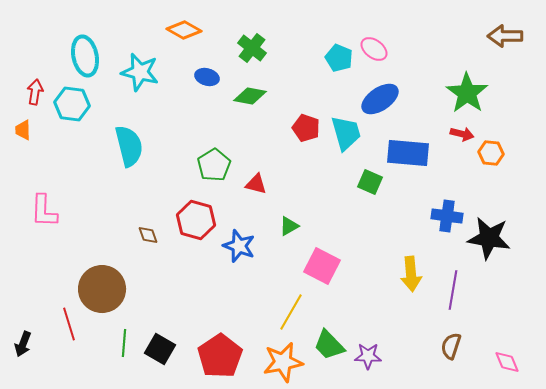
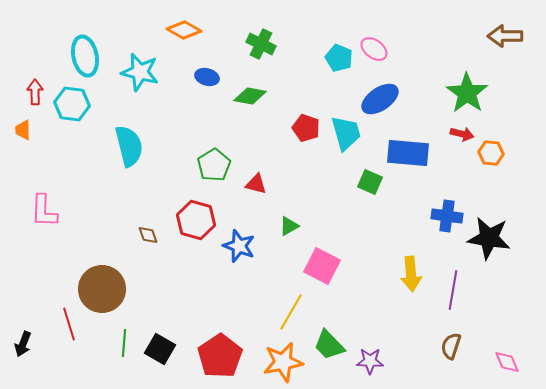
green cross at (252, 48): moved 9 px right, 4 px up; rotated 12 degrees counterclockwise
red arrow at (35, 92): rotated 10 degrees counterclockwise
purple star at (368, 356): moved 2 px right, 5 px down
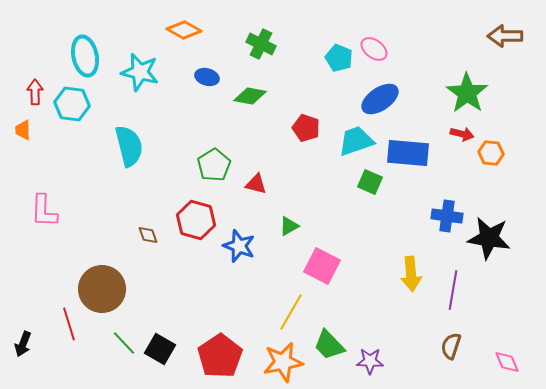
cyan trapezoid at (346, 133): moved 10 px right, 8 px down; rotated 93 degrees counterclockwise
green line at (124, 343): rotated 48 degrees counterclockwise
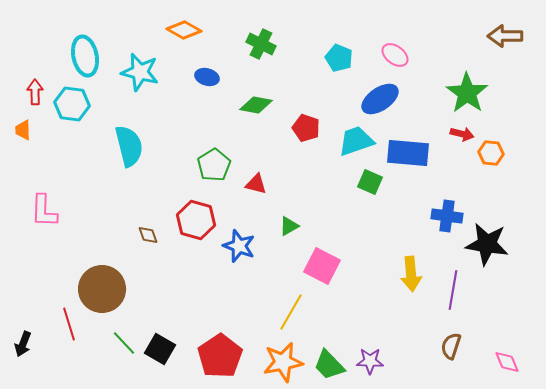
pink ellipse at (374, 49): moved 21 px right, 6 px down
green diamond at (250, 96): moved 6 px right, 9 px down
black star at (489, 238): moved 2 px left, 6 px down
green trapezoid at (329, 345): moved 20 px down
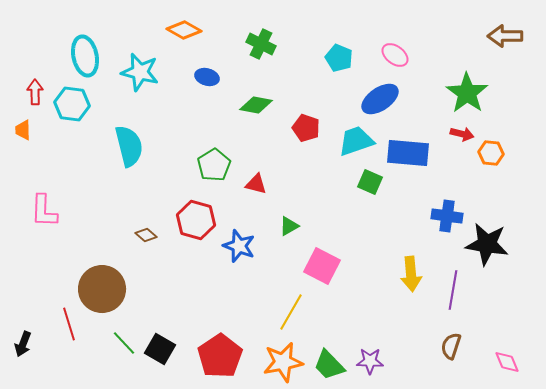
brown diamond at (148, 235): moved 2 px left; rotated 30 degrees counterclockwise
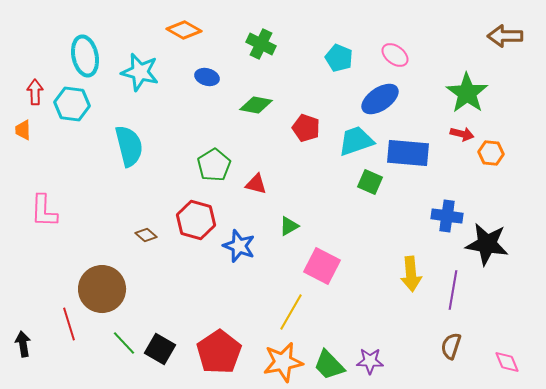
black arrow at (23, 344): rotated 150 degrees clockwise
red pentagon at (220, 356): moved 1 px left, 4 px up
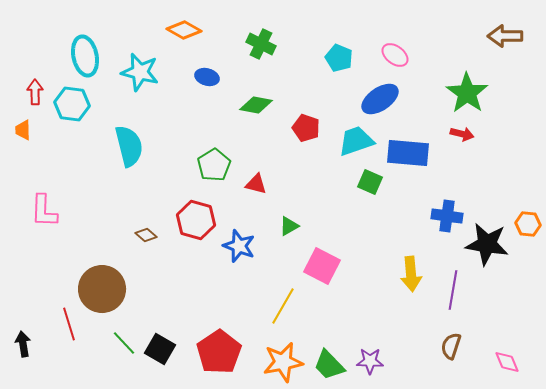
orange hexagon at (491, 153): moved 37 px right, 71 px down
yellow line at (291, 312): moved 8 px left, 6 px up
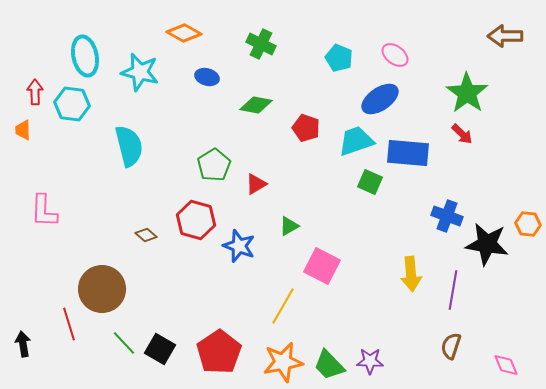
orange diamond at (184, 30): moved 3 px down
red arrow at (462, 134): rotated 30 degrees clockwise
red triangle at (256, 184): rotated 45 degrees counterclockwise
blue cross at (447, 216): rotated 12 degrees clockwise
pink diamond at (507, 362): moved 1 px left, 3 px down
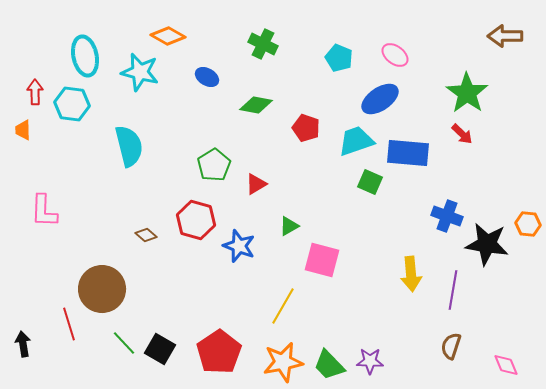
orange diamond at (184, 33): moved 16 px left, 3 px down
green cross at (261, 44): moved 2 px right
blue ellipse at (207, 77): rotated 15 degrees clockwise
pink square at (322, 266): moved 6 px up; rotated 12 degrees counterclockwise
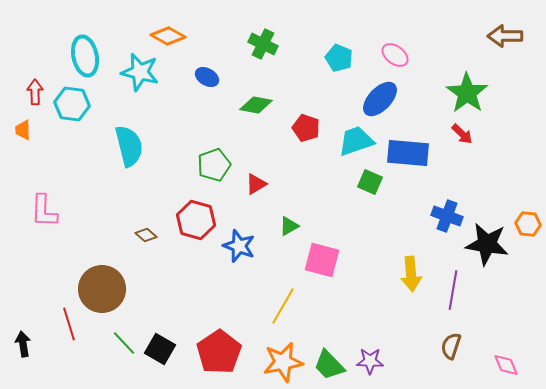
blue ellipse at (380, 99): rotated 12 degrees counterclockwise
green pentagon at (214, 165): rotated 12 degrees clockwise
